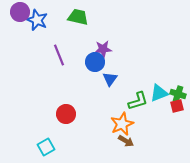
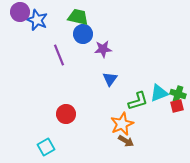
blue circle: moved 12 px left, 28 px up
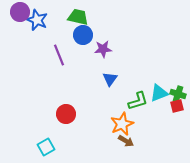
blue circle: moved 1 px down
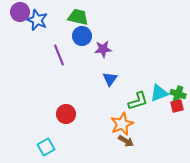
blue circle: moved 1 px left, 1 px down
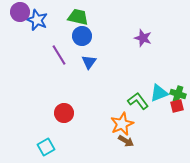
purple star: moved 40 px right, 11 px up; rotated 24 degrees clockwise
purple line: rotated 10 degrees counterclockwise
blue triangle: moved 21 px left, 17 px up
green L-shape: rotated 110 degrees counterclockwise
red circle: moved 2 px left, 1 px up
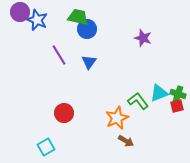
blue circle: moved 5 px right, 7 px up
orange star: moved 5 px left, 6 px up
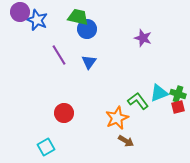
red square: moved 1 px right, 1 px down
